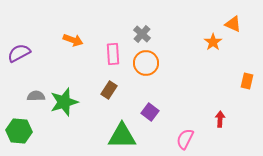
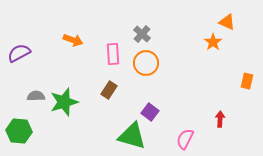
orange triangle: moved 6 px left, 2 px up
green triangle: moved 10 px right; rotated 16 degrees clockwise
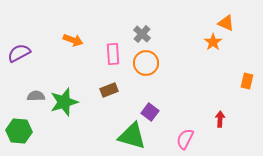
orange triangle: moved 1 px left, 1 px down
brown rectangle: rotated 36 degrees clockwise
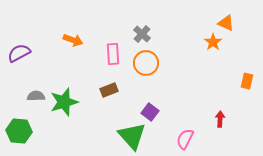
green triangle: rotated 32 degrees clockwise
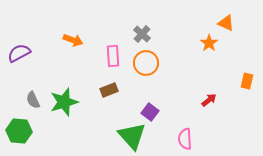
orange star: moved 4 px left, 1 px down
pink rectangle: moved 2 px down
gray semicircle: moved 3 px left, 4 px down; rotated 114 degrees counterclockwise
red arrow: moved 11 px left, 19 px up; rotated 49 degrees clockwise
pink semicircle: rotated 30 degrees counterclockwise
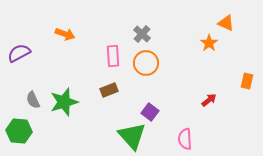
orange arrow: moved 8 px left, 6 px up
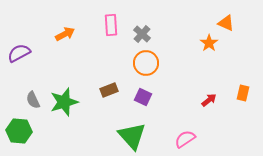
orange arrow: rotated 48 degrees counterclockwise
pink rectangle: moved 2 px left, 31 px up
orange rectangle: moved 4 px left, 12 px down
purple square: moved 7 px left, 15 px up; rotated 12 degrees counterclockwise
pink semicircle: rotated 60 degrees clockwise
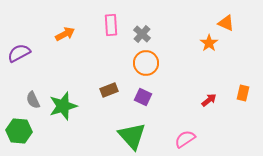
green star: moved 1 px left, 4 px down
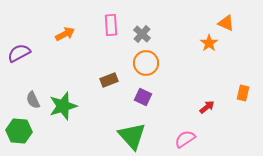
brown rectangle: moved 10 px up
red arrow: moved 2 px left, 7 px down
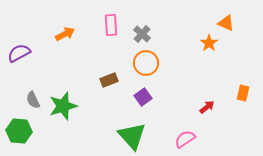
purple square: rotated 30 degrees clockwise
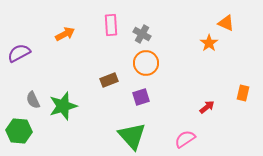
gray cross: rotated 12 degrees counterclockwise
purple square: moved 2 px left; rotated 18 degrees clockwise
